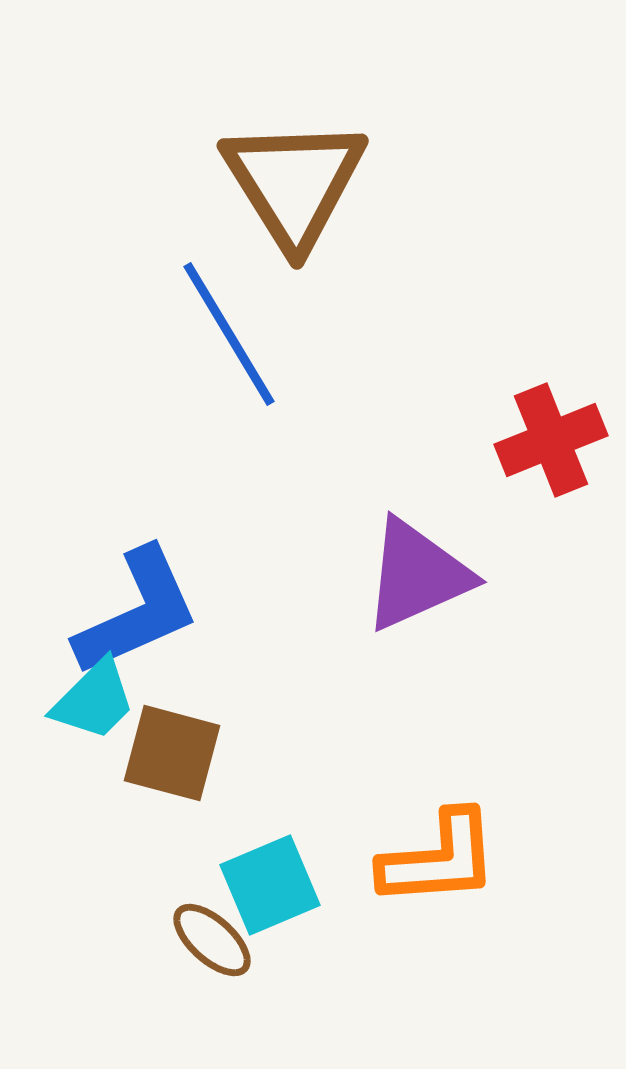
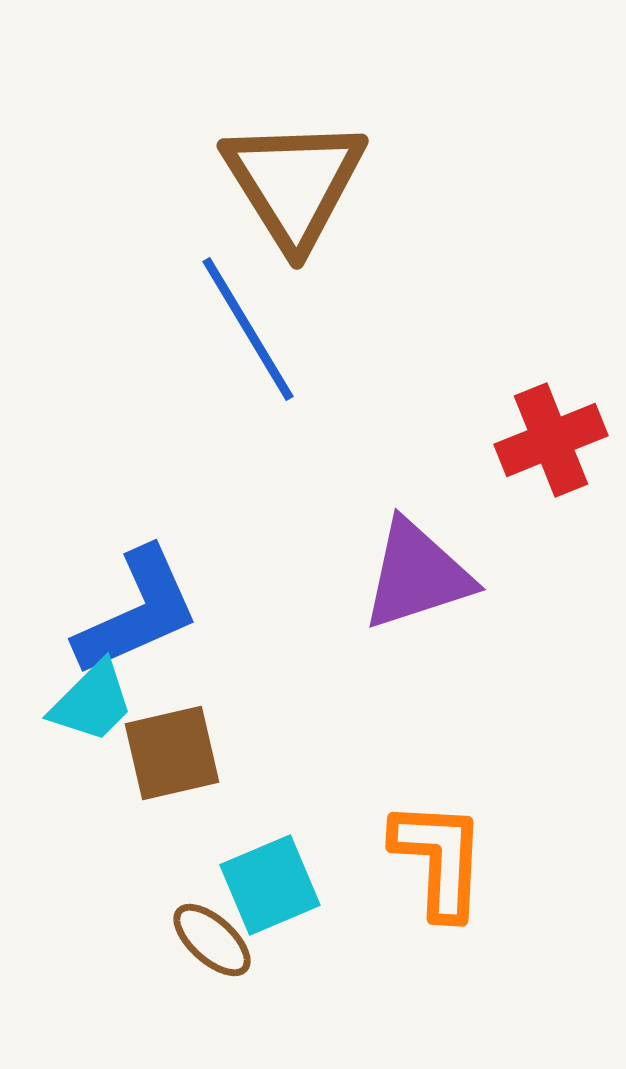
blue line: moved 19 px right, 5 px up
purple triangle: rotated 6 degrees clockwise
cyan trapezoid: moved 2 px left, 2 px down
brown square: rotated 28 degrees counterclockwise
orange L-shape: rotated 83 degrees counterclockwise
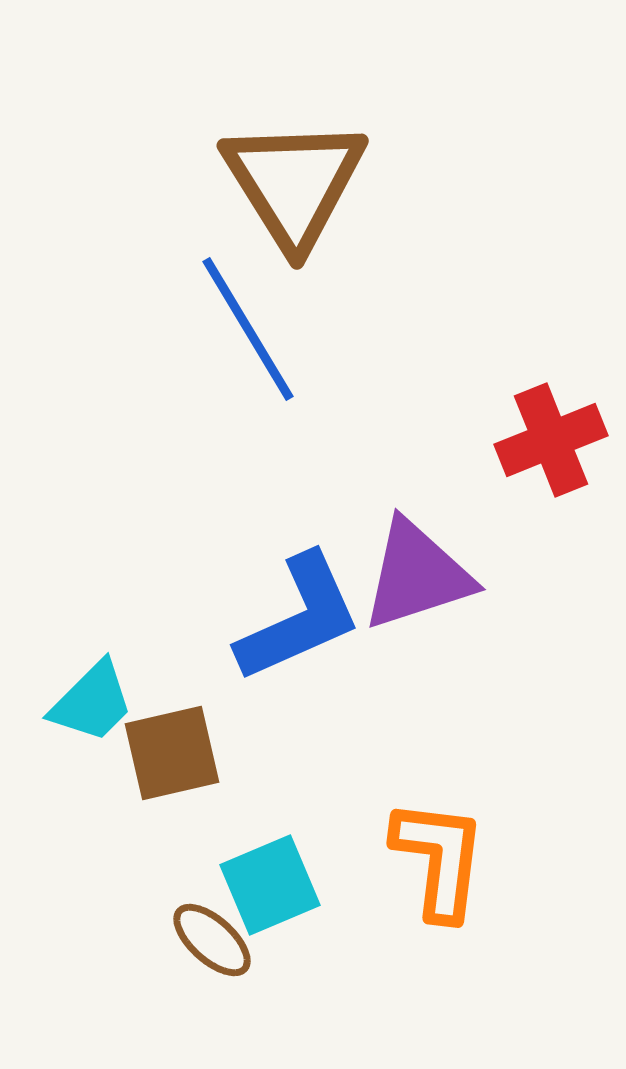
blue L-shape: moved 162 px right, 6 px down
orange L-shape: rotated 4 degrees clockwise
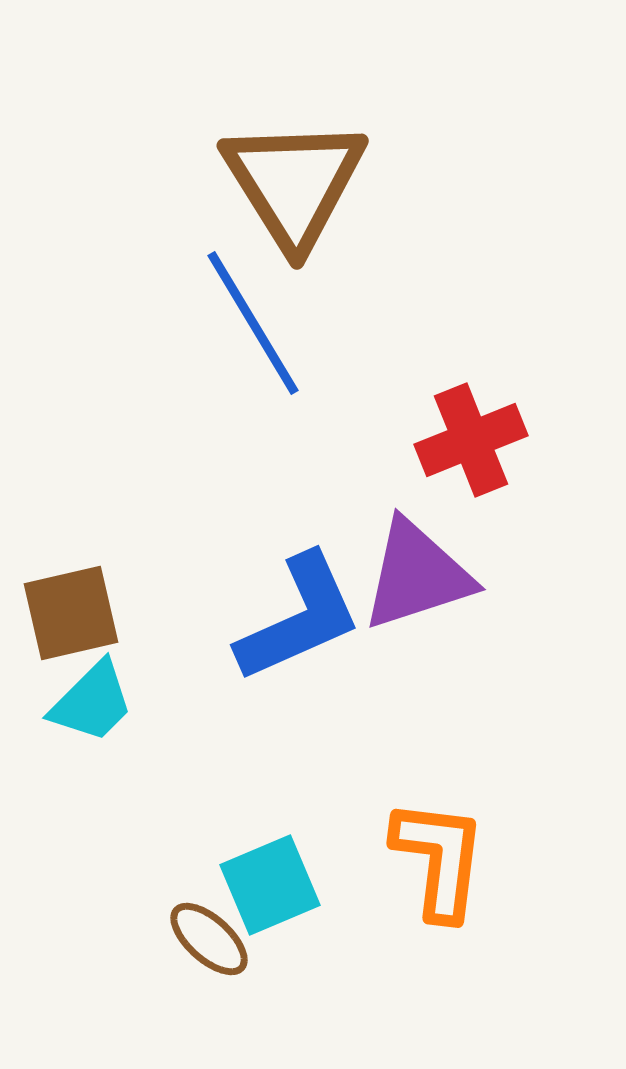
blue line: moved 5 px right, 6 px up
red cross: moved 80 px left
brown square: moved 101 px left, 140 px up
brown ellipse: moved 3 px left, 1 px up
